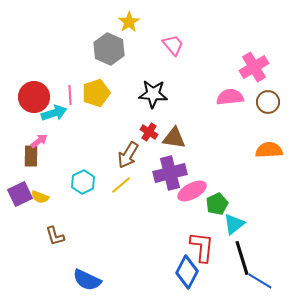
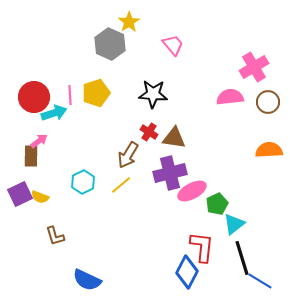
gray hexagon: moved 1 px right, 5 px up
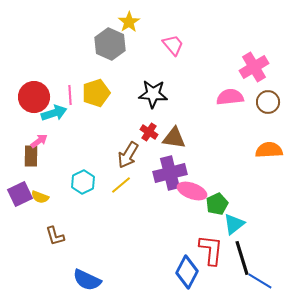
pink ellipse: rotated 48 degrees clockwise
red L-shape: moved 9 px right, 3 px down
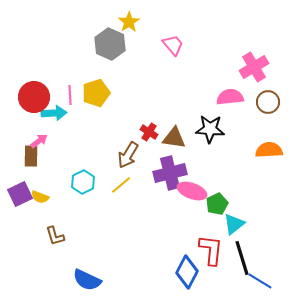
black star: moved 57 px right, 35 px down
cyan arrow: rotated 15 degrees clockwise
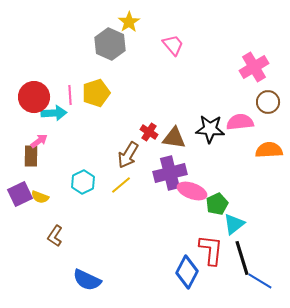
pink semicircle: moved 10 px right, 25 px down
brown L-shape: rotated 50 degrees clockwise
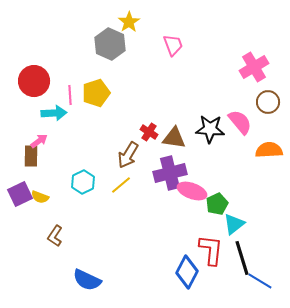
pink trapezoid: rotated 20 degrees clockwise
red circle: moved 16 px up
pink semicircle: rotated 56 degrees clockwise
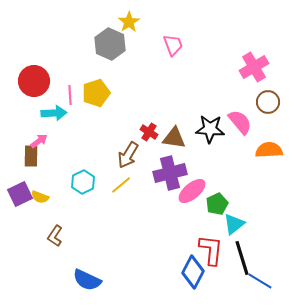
pink ellipse: rotated 60 degrees counterclockwise
blue diamond: moved 6 px right
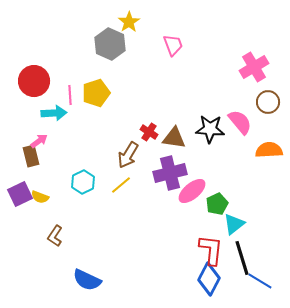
brown rectangle: rotated 15 degrees counterclockwise
blue diamond: moved 16 px right, 7 px down
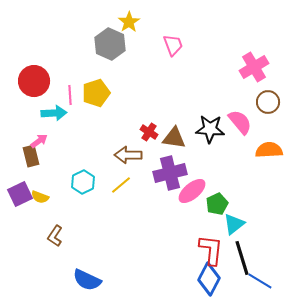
brown arrow: rotated 60 degrees clockwise
